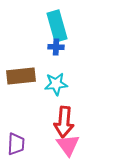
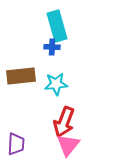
blue cross: moved 4 px left
red arrow: rotated 16 degrees clockwise
pink triangle: rotated 15 degrees clockwise
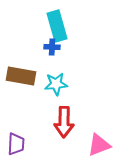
brown rectangle: rotated 16 degrees clockwise
red arrow: rotated 20 degrees counterclockwise
pink triangle: moved 31 px right; rotated 30 degrees clockwise
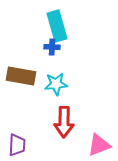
purple trapezoid: moved 1 px right, 1 px down
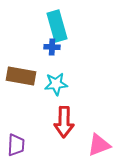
purple trapezoid: moved 1 px left
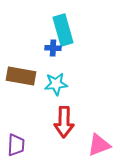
cyan rectangle: moved 6 px right, 4 px down
blue cross: moved 1 px right, 1 px down
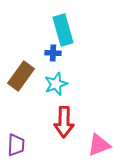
blue cross: moved 5 px down
brown rectangle: rotated 64 degrees counterclockwise
cyan star: rotated 15 degrees counterclockwise
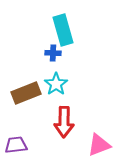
brown rectangle: moved 5 px right, 17 px down; rotated 32 degrees clockwise
cyan star: rotated 15 degrees counterclockwise
purple trapezoid: rotated 100 degrees counterclockwise
